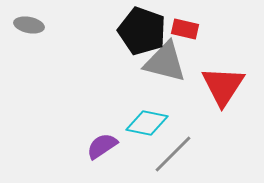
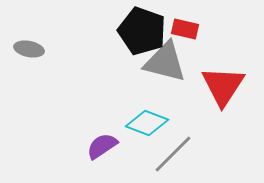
gray ellipse: moved 24 px down
cyan diamond: rotated 9 degrees clockwise
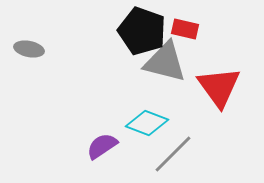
red triangle: moved 4 px left, 1 px down; rotated 9 degrees counterclockwise
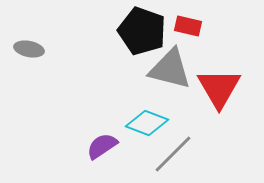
red rectangle: moved 3 px right, 3 px up
gray triangle: moved 5 px right, 7 px down
red triangle: moved 1 px down; rotated 6 degrees clockwise
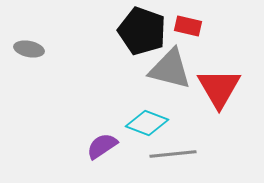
gray line: rotated 39 degrees clockwise
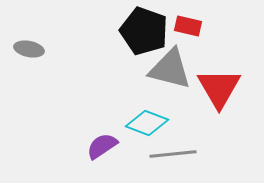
black pentagon: moved 2 px right
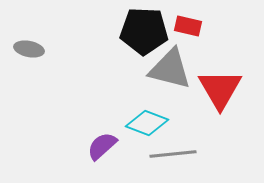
black pentagon: rotated 18 degrees counterclockwise
red triangle: moved 1 px right, 1 px down
purple semicircle: rotated 8 degrees counterclockwise
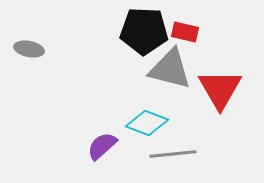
red rectangle: moved 3 px left, 6 px down
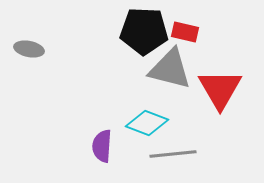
purple semicircle: rotated 44 degrees counterclockwise
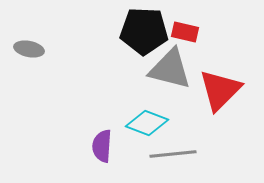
red triangle: moved 1 px down; rotated 15 degrees clockwise
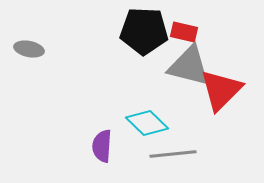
red rectangle: moved 1 px left
gray triangle: moved 19 px right, 3 px up
red triangle: moved 1 px right
cyan diamond: rotated 24 degrees clockwise
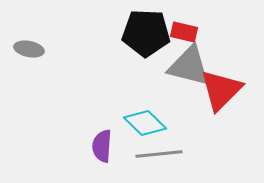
black pentagon: moved 2 px right, 2 px down
cyan diamond: moved 2 px left
gray line: moved 14 px left
